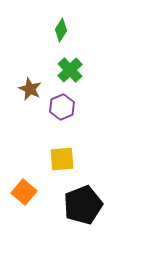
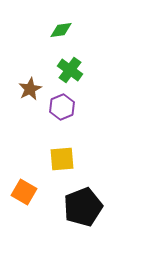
green diamond: rotated 50 degrees clockwise
green cross: rotated 10 degrees counterclockwise
brown star: rotated 20 degrees clockwise
orange square: rotated 10 degrees counterclockwise
black pentagon: moved 2 px down
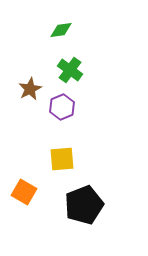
black pentagon: moved 1 px right, 2 px up
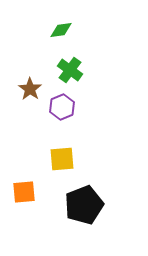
brown star: rotated 10 degrees counterclockwise
orange square: rotated 35 degrees counterclockwise
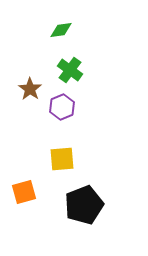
orange square: rotated 10 degrees counterclockwise
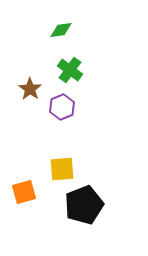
yellow square: moved 10 px down
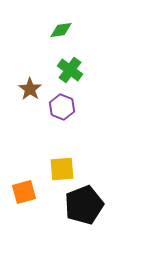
purple hexagon: rotated 15 degrees counterclockwise
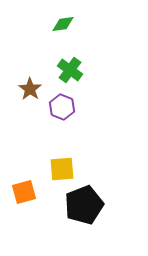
green diamond: moved 2 px right, 6 px up
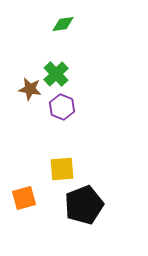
green cross: moved 14 px left, 4 px down; rotated 10 degrees clockwise
brown star: rotated 25 degrees counterclockwise
orange square: moved 6 px down
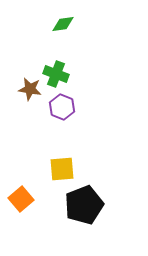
green cross: rotated 25 degrees counterclockwise
orange square: moved 3 px left, 1 px down; rotated 25 degrees counterclockwise
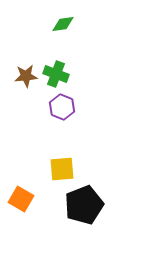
brown star: moved 4 px left, 13 px up; rotated 15 degrees counterclockwise
orange square: rotated 20 degrees counterclockwise
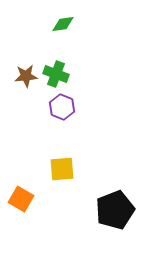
black pentagon: moved 31 px right, 5 px down
